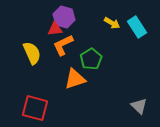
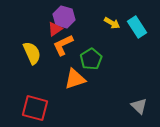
red triangle: rotated 28 degrees counterclockwise
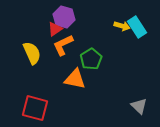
yellow arrow: moved 10 px right, 3 px down; rotated 14 degrees counterclockwise
orange triangle: rotated 30 degrees clockwise
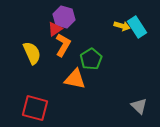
orange L-shape: rotated 145 degrees clockwise
